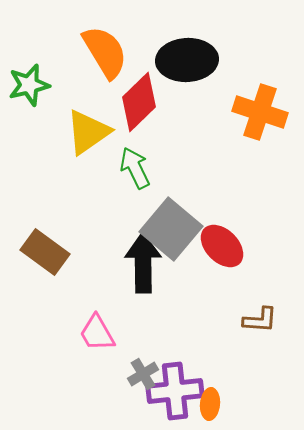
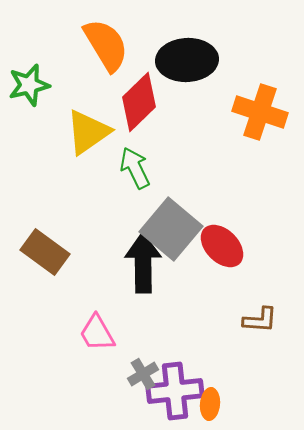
orange semicircle: moved 1 px right, 7 px up
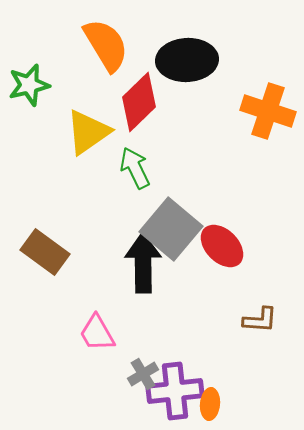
orange cross: moved 8 px right, 1 px up
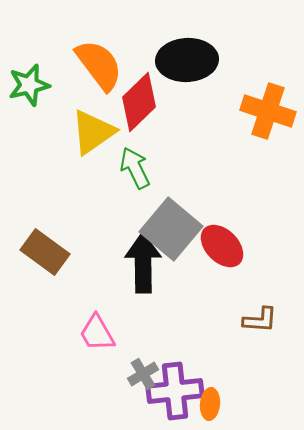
orange semicircle: moved 7 px left, 20 px down; rotated 6 degrees counterclockwise
yellow triangle: moved 5 px right
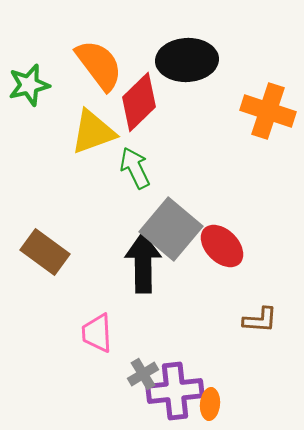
yellow triangle: rotated 15 degrees clockwise
pink trapezoid: rotated 27 degrees clockwise
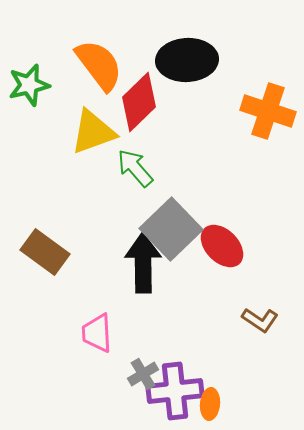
green arrow: rotated 15 degrees counterclockwise
gray square: rotated 6 degrees clockwise
brown L-shape: rotated 30 degrees clockwise
